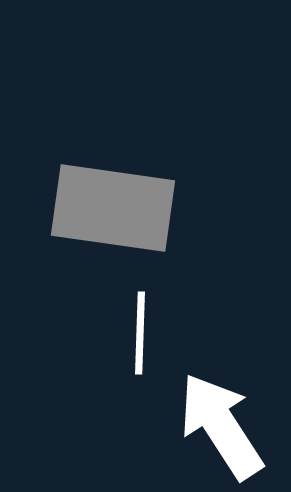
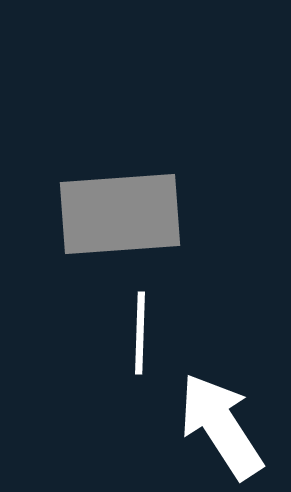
gray rectangle: moved 7 px right, 6 px down; rotated 12 degrees counterclockwise
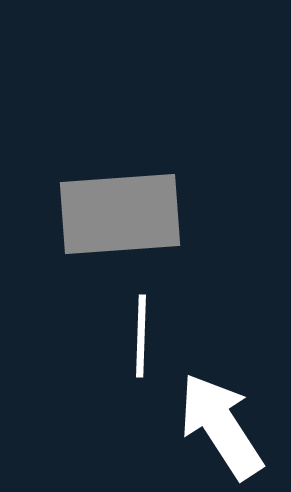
white line: moved 1 px right, 3 px down
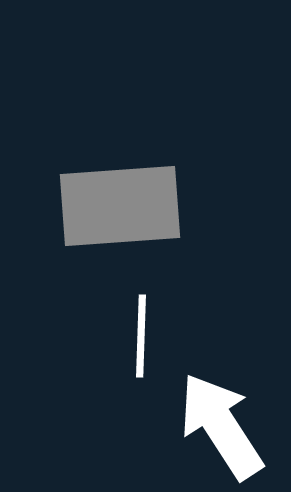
gray rectangle: moved 8 px up
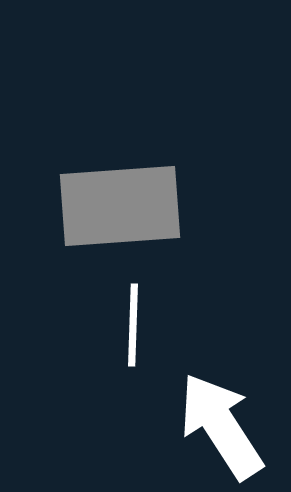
white line: moved 8 px left, 11 px up
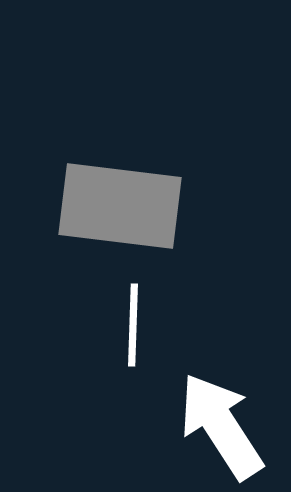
gray rectangle: rotated 11 degrees clockwise
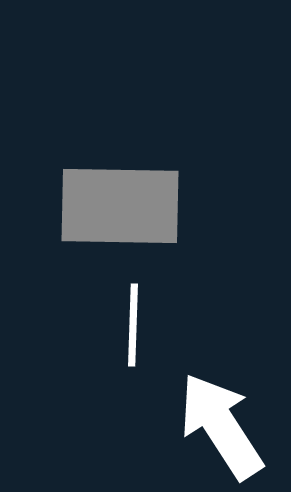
gray rectangle: rotated 6 degrees counterclockwise
